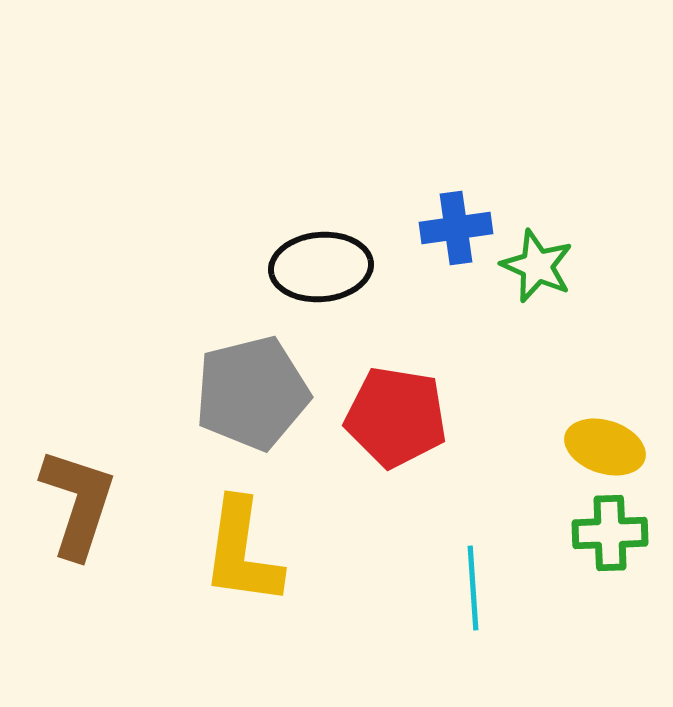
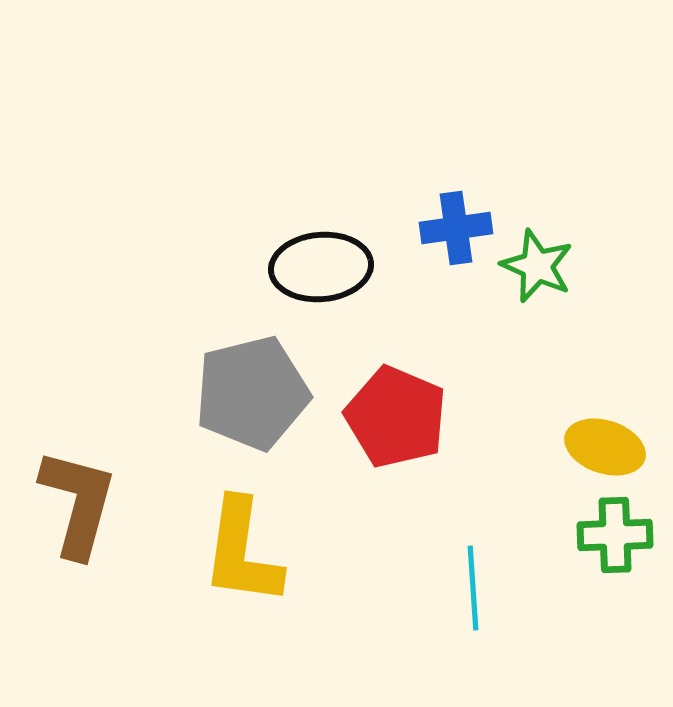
red pentagon: rotated 14 degrees clockwise
brown L-shape: rotated 3 degrees counterclockwise
green cross: moved 5 px right, 2 px down
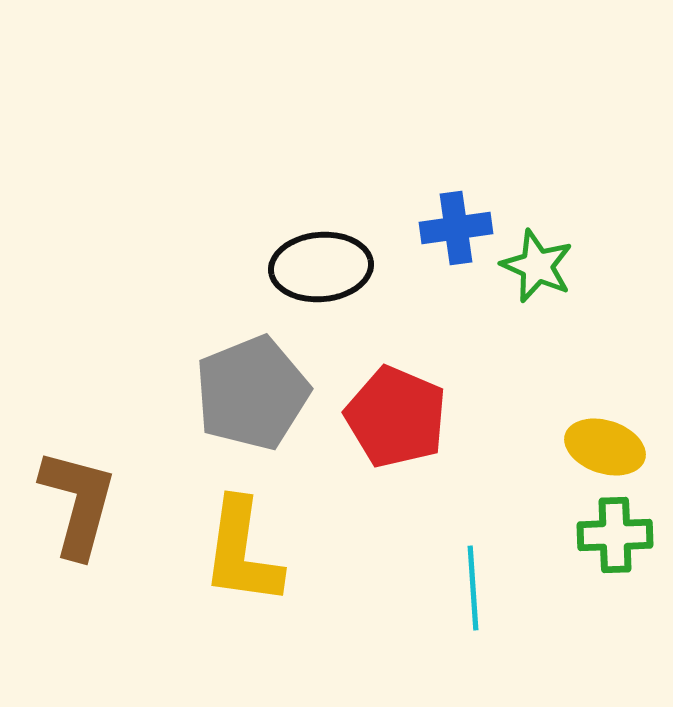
gray pentagon: rotated 8 degrees counterclockwise
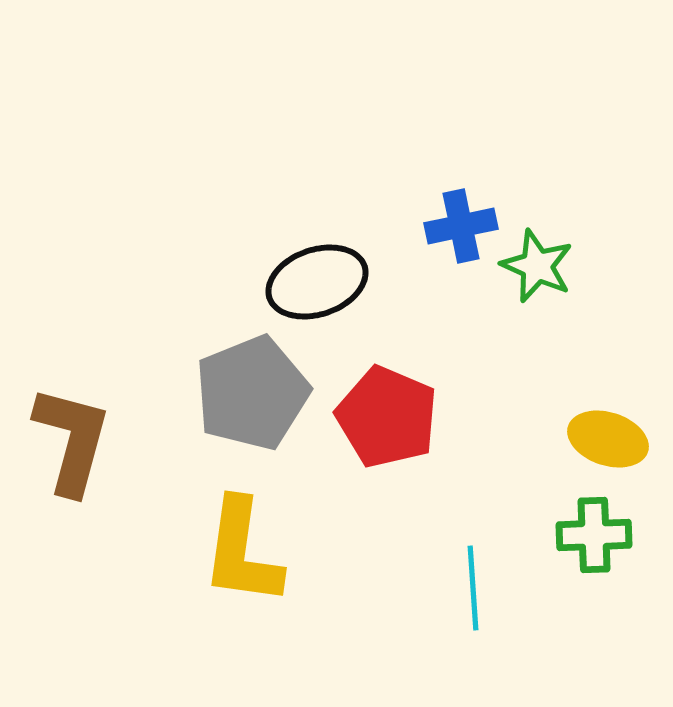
blue cross: moved 5 px right, 2 px up; rotated 4 degrees counterclockwise
black ellipse: moved 4 px left, 15 px down; rotated 14 degrees counterclockwise
red pentagon: moved 9 px left
yellow ellipse: moved 3 px right, 8 px up
brown L-shape: moved 6 px left, 63 px up
green cross: moved 21 px left
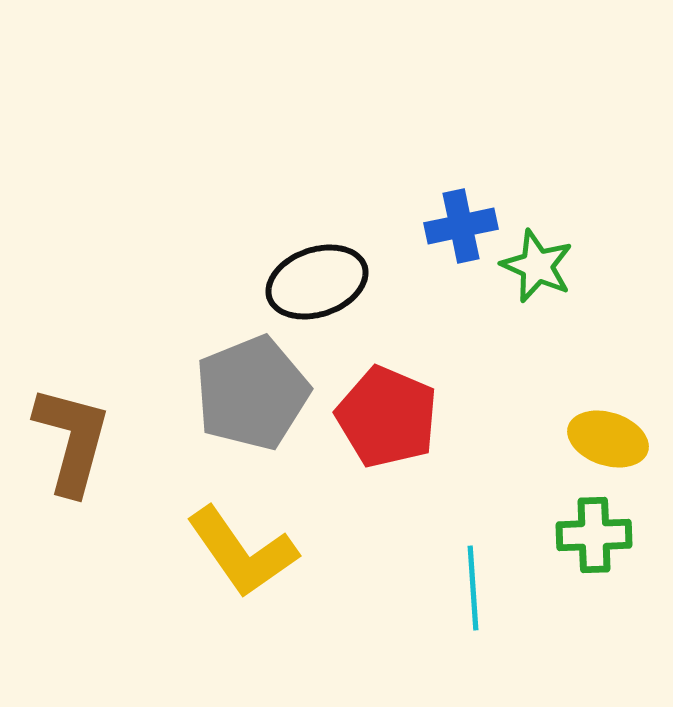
yellow L-shape: rotated 43 degrees counterclockwise
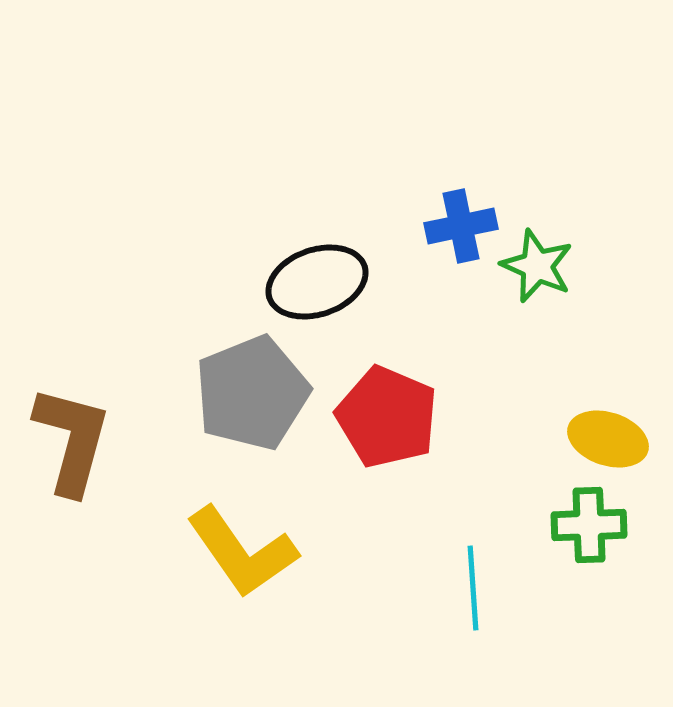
green cross: moved 5 px left, 10 px up
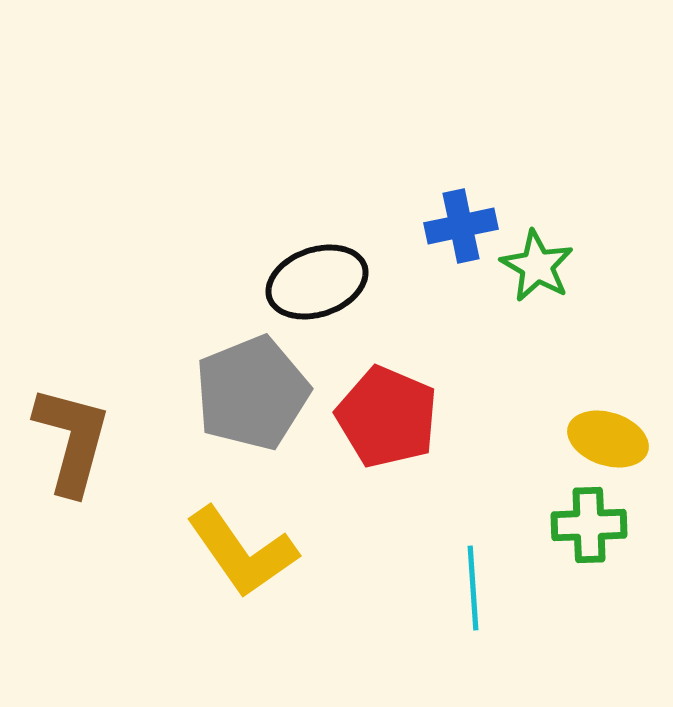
green star: rotated 6 degrees clockwise
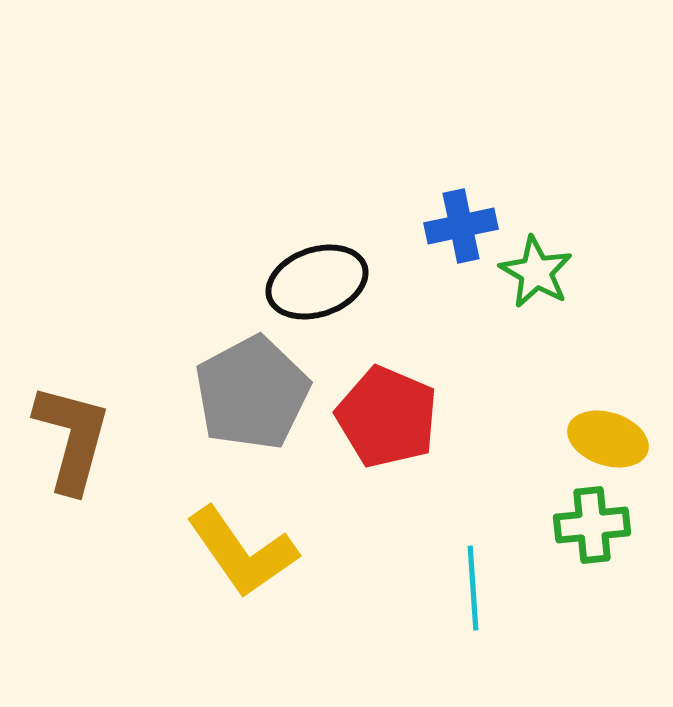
green star: moved 1 px left, 6 px down
gray pentagon: rotated 6 degrees counterclockwise
brown L-shape: moved 2 px up
green cross: moved 3 px right; rotated 4 degrees counterclockwise
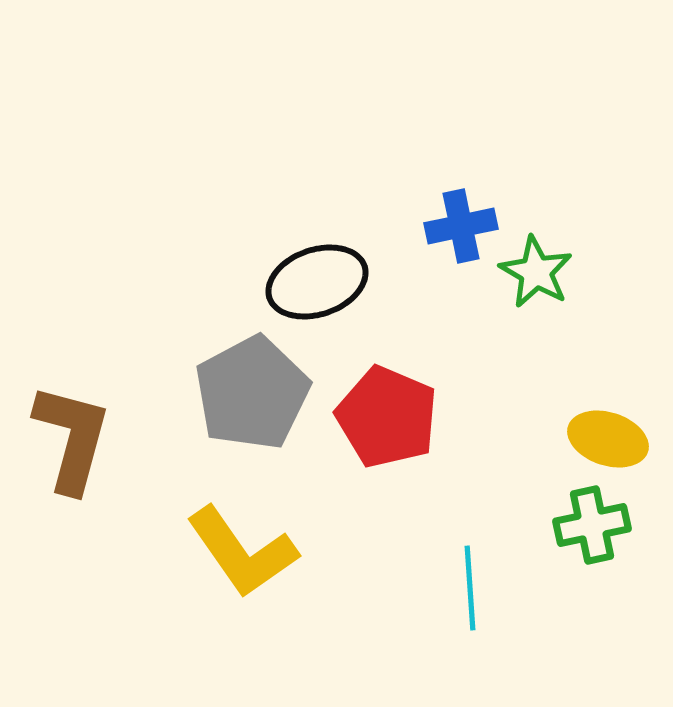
green cross: rotated 6 degrees counterclockwise
cyan line: moved 3 px left
